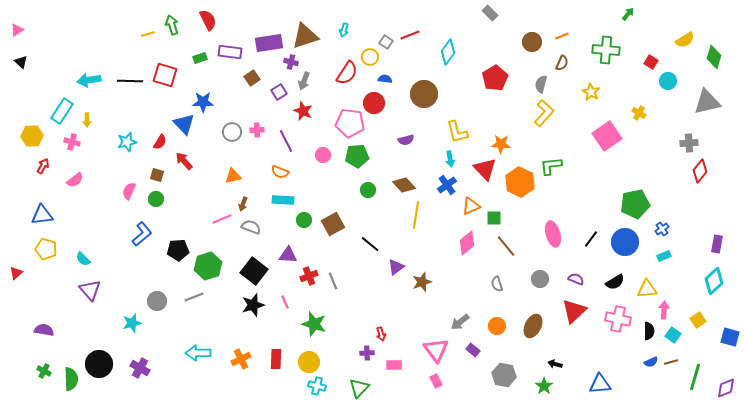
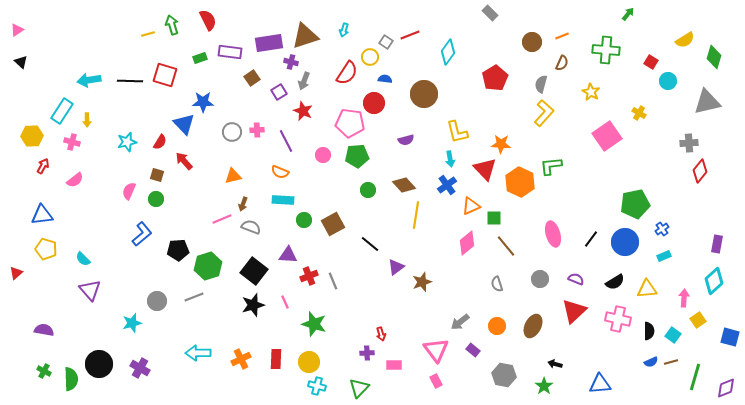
pink arrow at (664, 310): moved 20 px right, 12 px up
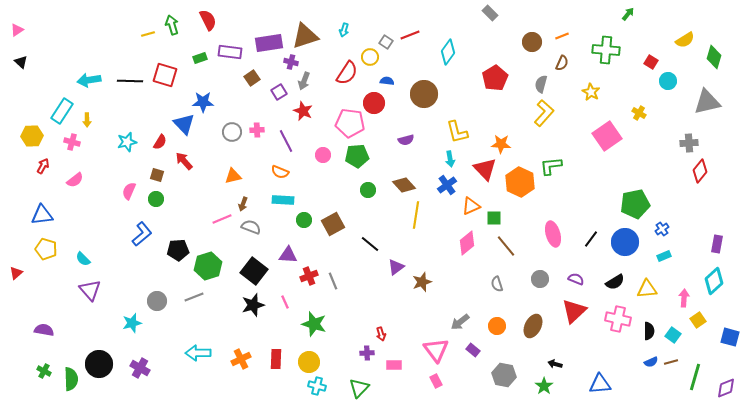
blue semicircle at (385, 79): moved 2 px right, 2 px down
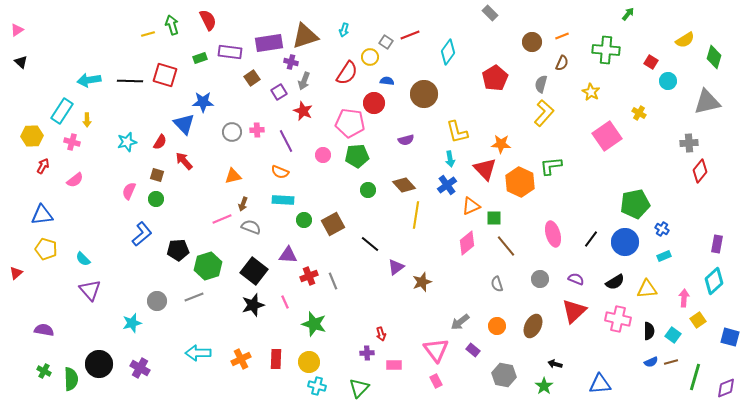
blue cross at (662, 229): rotated 24 degrees counterclockwise
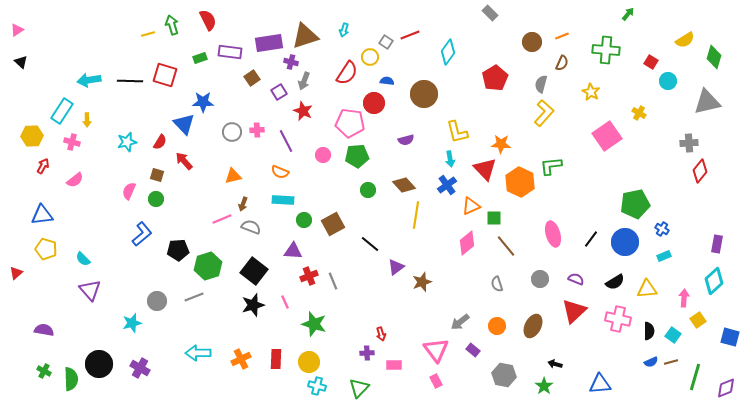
purple triangle at (288, 255): moved 5 px right, 4 px up
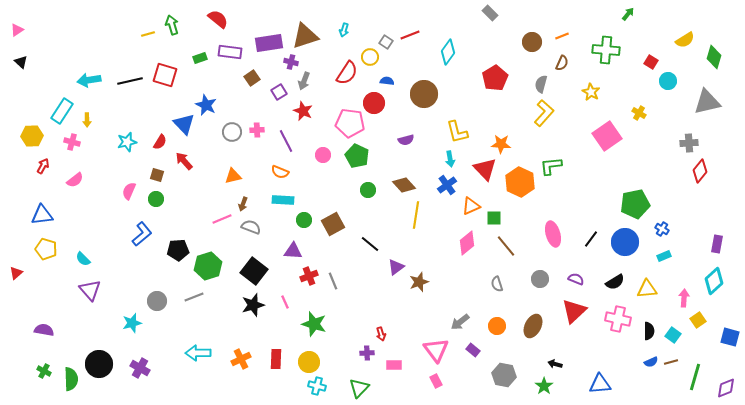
red semicircle at (208, 20): moved 10 px right, 1 px up; rotated 25 degrees counterclockwise
black line at (130, 81): rotated 15 degrees counterclockwise
blue star at (203, 102): moved 3 px right, 3 px down; rotated 25 degrees clockwise
green pentagon at (357, 156): rotated 30 degrees clockwise
brown star at (422, 282): moved 3 px left
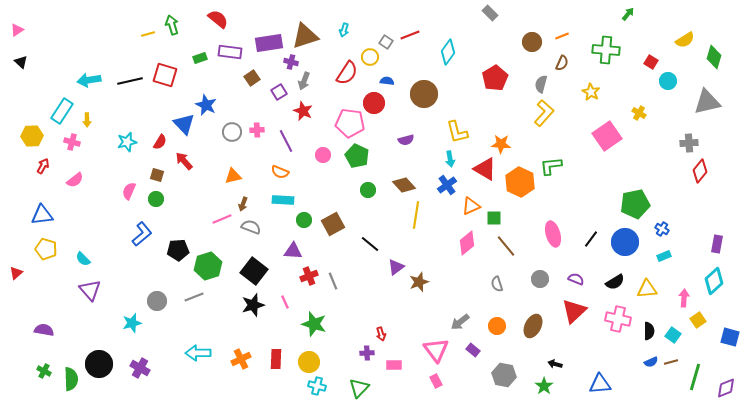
red triangle at (485, 169): rotated 15 degrees counterclockwise
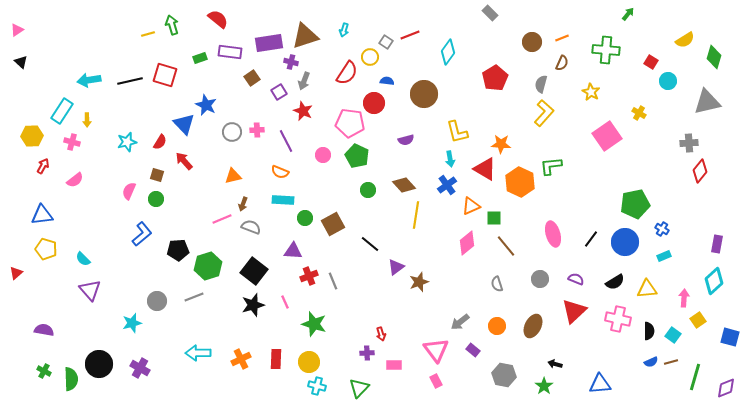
orange line at (562, 36): moved 2 px down
green circle at (304, 220): moved 1 px right, 2 px up
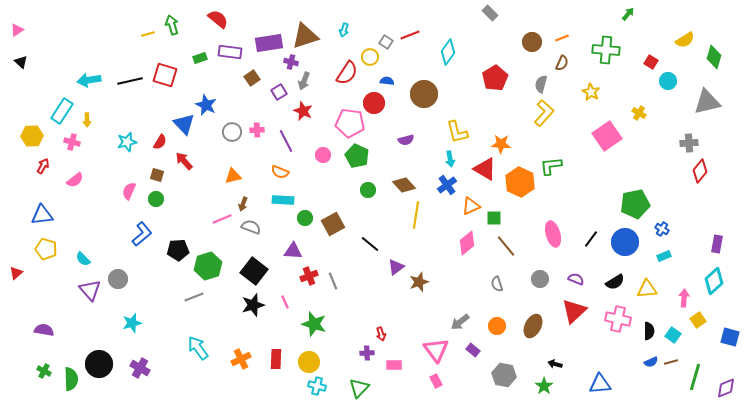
gray circle at (157, 301): moved 39 px left, 22 px up
cyan arrow at (198, 353): moved 5 px up; rotated 55 degrees clockwise
